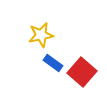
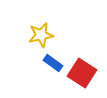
red square: moved 1 px down; rotated 8 degrees counterclockwise
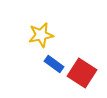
blue rectangle: moved 1 px right, 1 px down
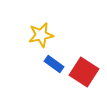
red square: moved 2 px right, 1 px up
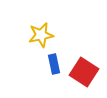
blue rectangle: rotated 42 degrees clockwise
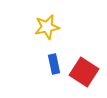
yellow star: moved 6 px right, 8 px up
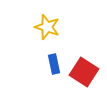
yellow star: rotated 30 degrees clockwise
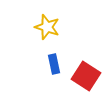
red square: moved 2 px right, 4 px down
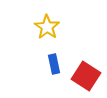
yellow star: rotated 15 degrees clockwise
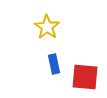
red square: moved 1 px left, 1 px down; rotated 28 degrees counterclockwise
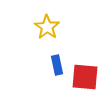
blue rectangle: moved 3 px right, 1 px down
